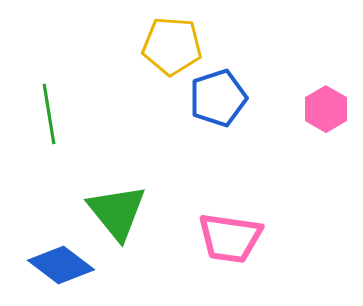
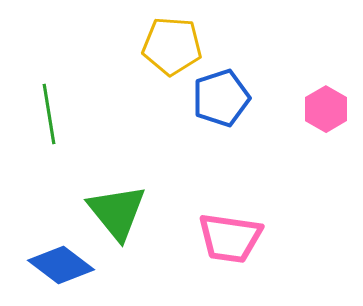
blue pentagon: moved 3 px right
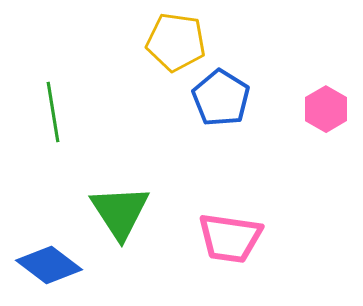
yellow pentagon: moved 4 px right, 4 px up; rotated 4 degrees clockwise
blue pentagon: rotated 22 degrees counterclockwise
green line: moved 4 px right, 2 px up
green triangle: moved 3 px right; rotated 6 degrees clockwise
blue diamond: moved 12 px left
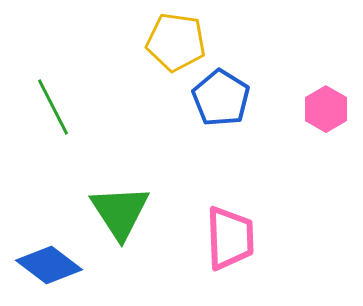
green line: moved 5 px up; rotated 18 degrees counterclockwise
pink trapezoid: rotated 100 degrees counterclockwise
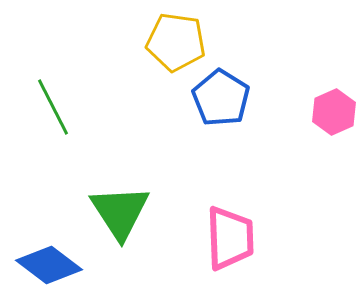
pink hexagon: moved 8 px right, 3 px down; rotated 6 degrees clockwise
